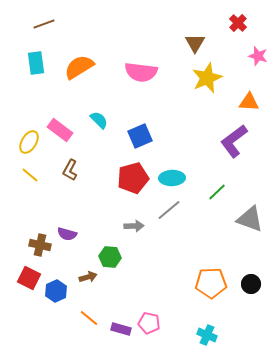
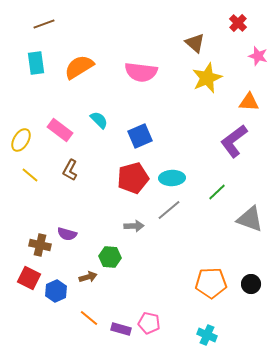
brown triangle: rotated 20 degrees counterclockwise
yellow ellipse: moved 8 px left, 2 px up
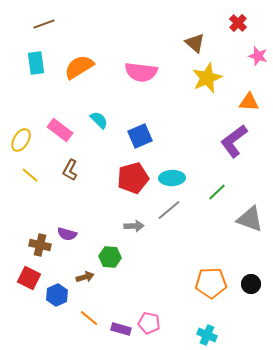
brown arrow: moved 3 px left
blue hexagon: moved 1 px right, 4 px down
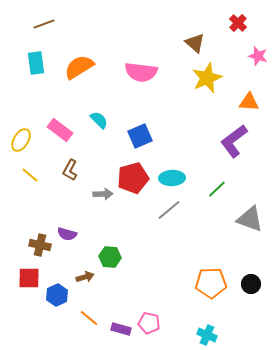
green line: moved 3 px up
gray arrow: moved 31 px left, 32 px up
red square: rotated 25 degrees counterclockwise
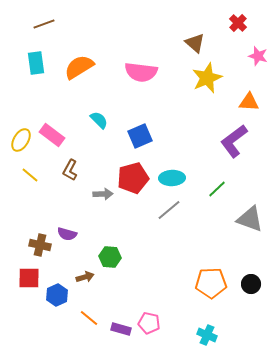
pink rectangle: moved 8 px left, 5 px down
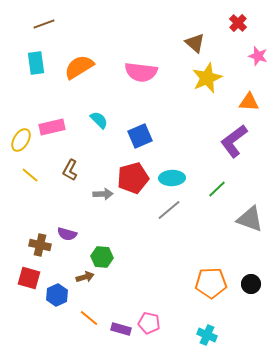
pink rectangle: moved 8 px up; rotated 50 degrees counterclockwise
green hexagon: moved 8 px left
red square: rotated 15 degrees clockwise
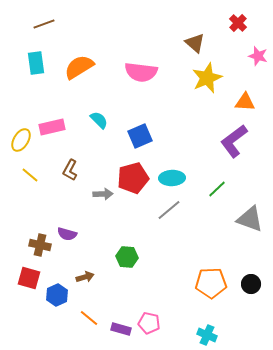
orange triangle: moved 4 px left
green hexagon: moved 25 px right
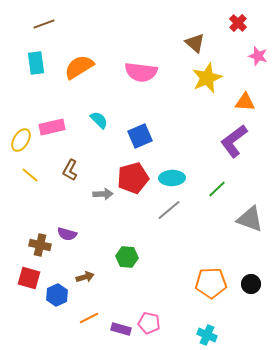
orange line: rotated 66 degrees counterclockwise
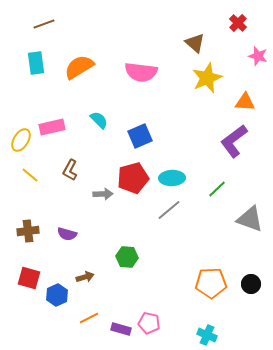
brown cross: moved 12 px left, 14 px up; rotated 20 degrees counterclockwise
